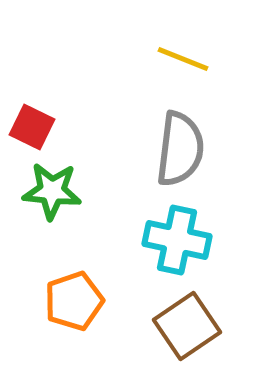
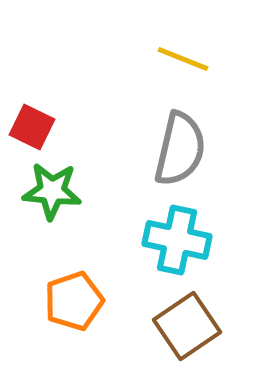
gray semicircle: rotated 6 degrees clockwise
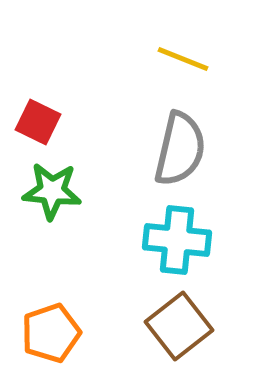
red square: moved 6 px right, 5 px up
cyan cross: rotated 6 degrees counterclockwise
orange pentagon: moved 23 px left, 32 px down
brown square: moved 8 px left; rotated 4 degrees counterclockwise
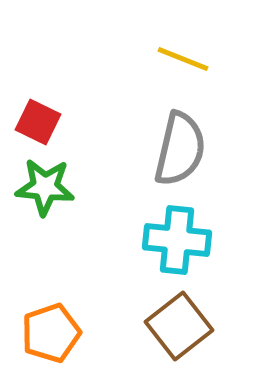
green star: moved 7 px left, 4 px up
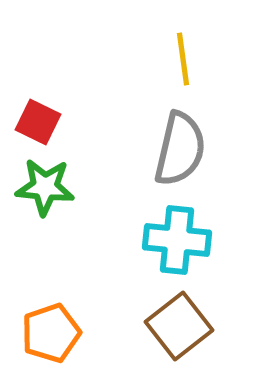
yellow line: rotated 60 degrees clockwise
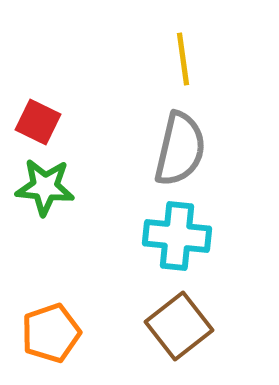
cyan cross: moved 4 px up
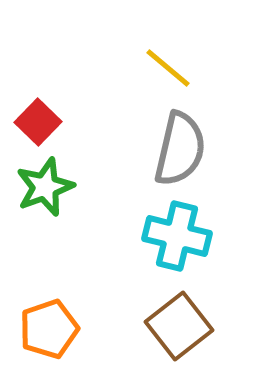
yellow line: moved 15 px left, 9 px down; rotated 42 degrees counterclockwise
red square: rotated 18 degrees clockwise
green star: rotated 26 degrees counterclockwise
cyan cross: rotated 8 degrees clockwise
orange pentagon: moved 2 px left, 4 px up
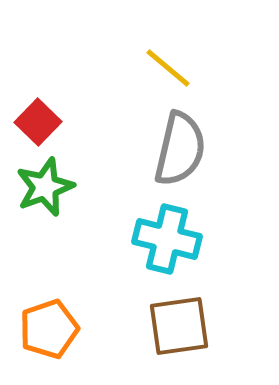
cyan cross: moved 10 px left, 3 px down
brown square: rotated 30 degrees clockwise
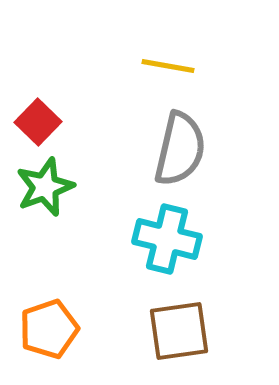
yellow line: moved 2 px up; rotated 30 degrees counterclockwise
brown square: moved 5 px down
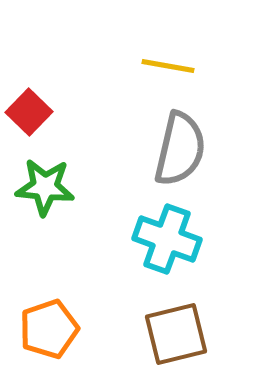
red square: moved 9 px left, 10 px up
green star: rotated 26 degrees clockwise
cyan cross: rotated 6 degrees clockwise
brown square: moved 3 px left, 3 px down; rotated 6 degrees counterclockwise
